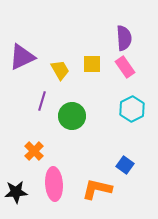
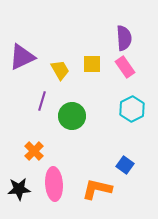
black star: moved 3 px right, 3 px up
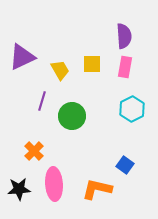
purple semicircle: moved 2 px up
pink rectangle: rotated 45 degrees clockwise
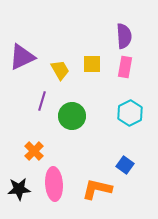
cyan hexagon: moved 2 px left, 4 px down
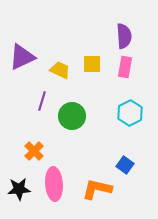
yellow trapezoid: rotated 35 degrees counterclockwise
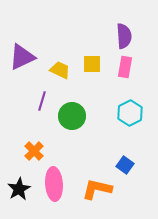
black star: rotated 25 degrees counterclockwise
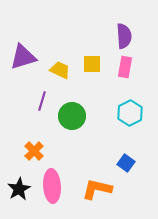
purple triangle: moved 1 px right; rotated 8 degrees clockwise
blue square: moved 1 px right, 2 px up
pink ellipse: moved 2 px left, 2 px down
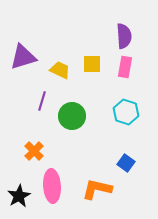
cyan hexagon: moved 4 px left, 1 px up; rotated 15 degrees counterclockwise
black star: moved 7 px down
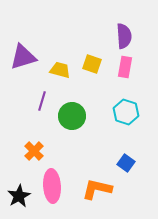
yellow square: rotated 18 degrees clockwise
yellow trapezoid: rotated 10 degrees counterclockwise
